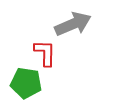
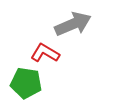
red L-shape: rotated 60 degrees counterclockwise
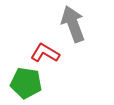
gray arrow: rotated 87 degrees counterclockwise
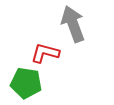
red L-shape: rotated 16 degrees counterclockwise
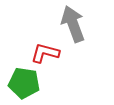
green pentagon: moved 2 px left
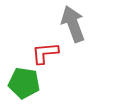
red L-shape: rotated 20 degrees counterclockwise
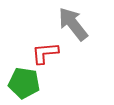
gray arrow: rotated 18 degrees counterclockwise
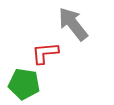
green pentagon: moved 1 px down
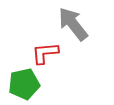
green pentagon: rotated 20 degrees counterclockwise
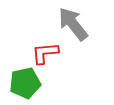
green pentagon: moved 1 px right, 1 px up
